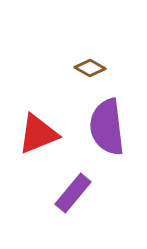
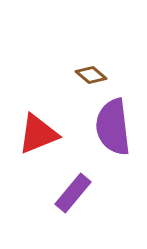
brown diamond: moved 1 px right, 7 px down; rotated 12 degrees clockwise
purple semicircle: moved 6 px right
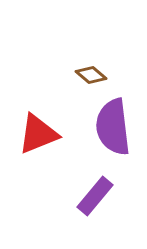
purple rectangle: moved 22 px right, 3 px down
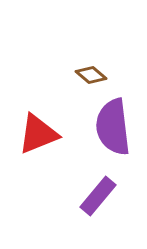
purple rectangle: moved 3 px right
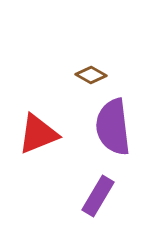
brown diamond: rotated 12 degrees counterclockwise
purple rectangle: rotated 9 degrees counterclockwise
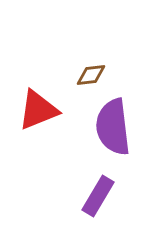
brown diamond: rotated 36 degrees counterclockwise
red triangle: moved 24 px up
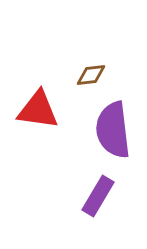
red triangle: rotated 30 degrees clockwise
purple semicircle: moved 3 px down
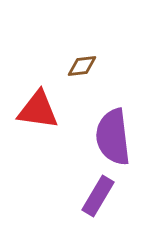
brown diamond: moved 9 px left, 9 px up
purple semicircle: moved 7 px down
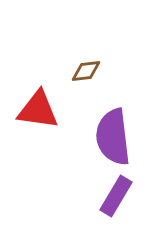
brown diamond: moved 4 px right, 5 px down
purple rectangle: moved 18 px right
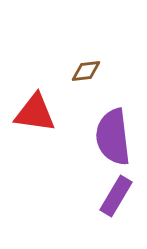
red triangle: moved 3 px left, 3 px down
